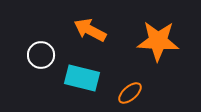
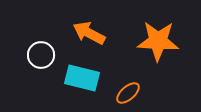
orange arrow: moved 1 px left, 3 px down
orange ellipse: moved 2 px left
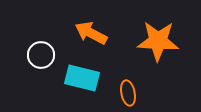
orange arrow: moved 2 px right
orange ellipse: rotated 60 degrees counterclockwise
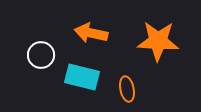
orange arrow: rotated 16 degrees counterclockwise
cyan rectangle: moved 1 px up
orange ellipse: moved 1 px left, 4 px up
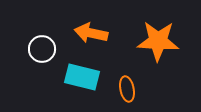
white circle: moved 1 px right, 6 px up
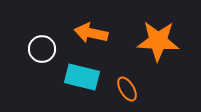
orange ellipse: rotated 20 degrees counterclockwise
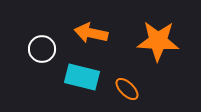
orange ellipse: rotated 15 degrees counterclockwise
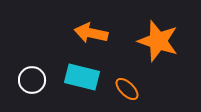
orange star: rotated 15 degrees clockwise
white circle: moved 10 px left, 31 px down
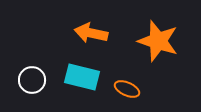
orange ellipse: rotated 20 degrees counterclockwise
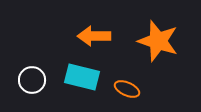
orange arrow: moved 3 px right, 3 px down; rotated 12 degrees counterclockwise
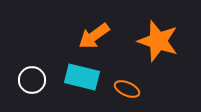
orange arrow: rotated 36 degrees counterclockwise
